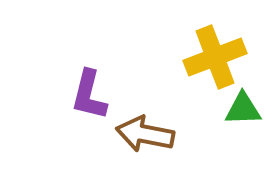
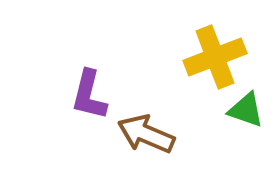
green triangle: moved 3 px right, 1 px down; rotated 21 degrees clockwise
brown arrow: moved 1 px right; rotated 12 degrees clockwise
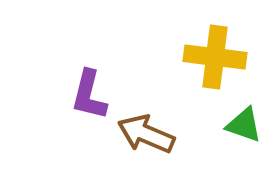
yellow cross: rotated 28 degrees clockwise
green triangle: moved 2 px left, 15 px down
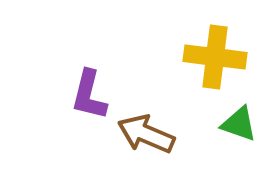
green triangle: moved 5 px left, 1 px up
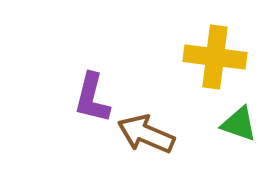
purple L-shape: moved 3 px right, 3 px down
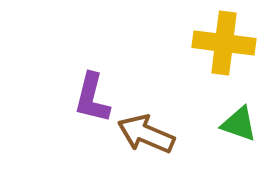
yellow cross: moved 9 px right, 14 px up
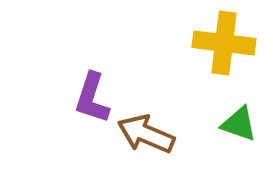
purple L-shape: rotated 4 degrees clockwise
